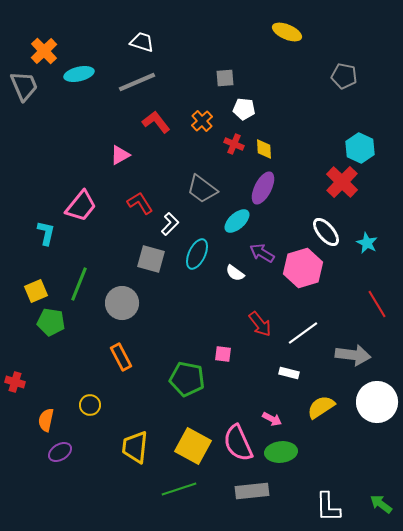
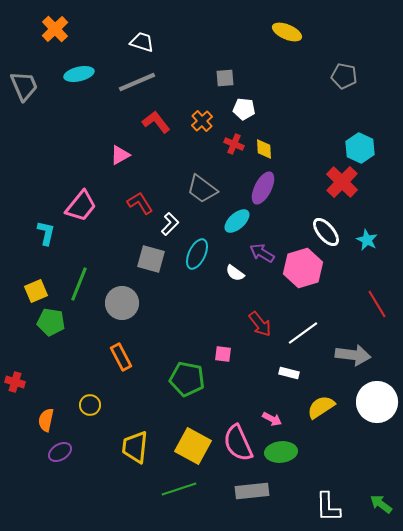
orange cross at (44, 51): moved 11 px right, 22 px up
cyan star at (367, 243): moved 3 px up
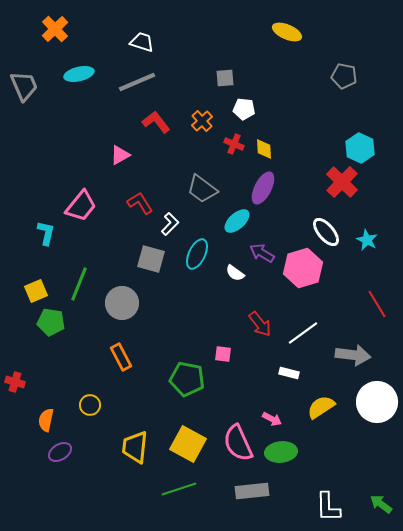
yellow square at (193, 446): moved 5 px left, 2 px up
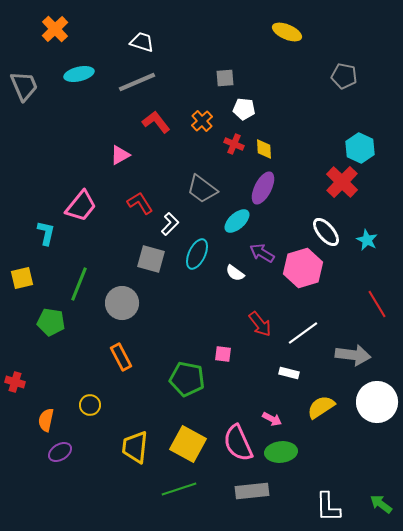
yellow square at (36, 291): moved 14 px left, 13 px up; rotated 10 degrees clockwise
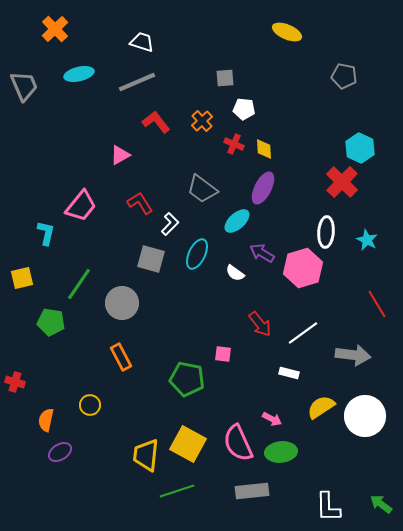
white ellipse at (326, 232): rotated 44 degrees clockwise
green line at (79, 284): rotated 12 degrees clockwise
white circle at (377, 402): moved 12 px left, 14 px down
yellow trapezoid at (135, 447): moved 11 px right, 8 px down
green line at (179, 489): moved 2 px left, 2 px down
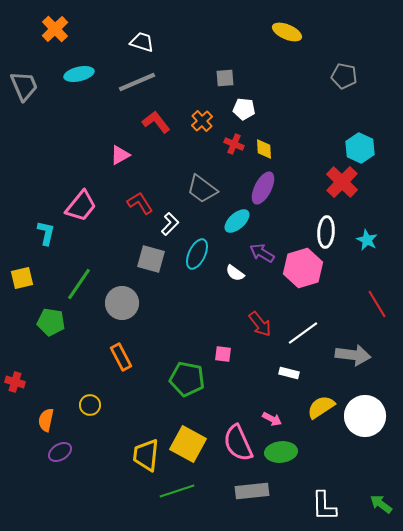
white L-shape at (328, 507): moved 4 px left, 1 px up
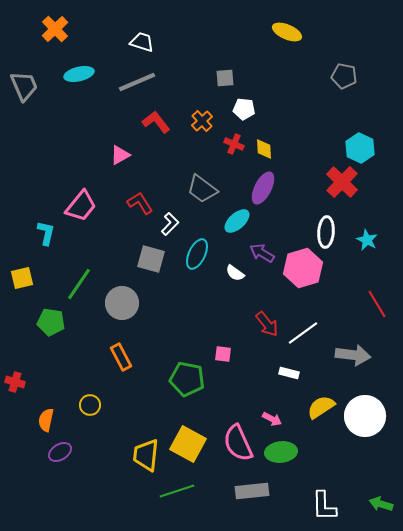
red arrow at (260, 324): moved 7 px right
green arrow at (381, 504): rotated 20 degrees counterclockwise
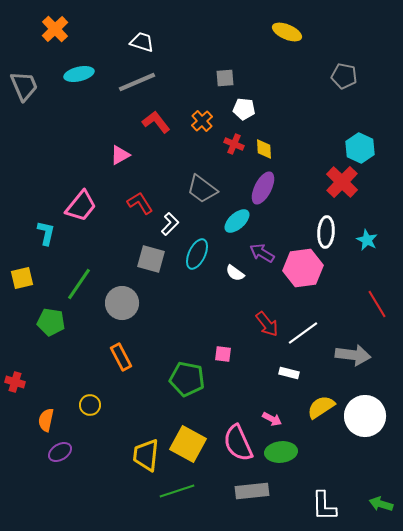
pink hexagon at (303, 268): rotated 9 degrees clockwise
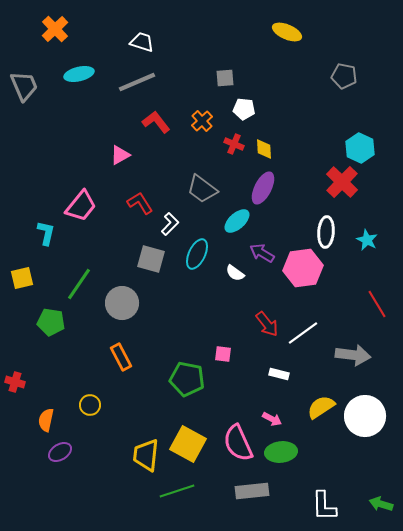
white rectangle at (289, 373): moved 10 px left, 1 px down
